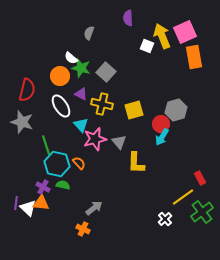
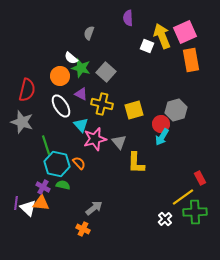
orange rectangle: moved 3 px left, 3 px down
green cross: moved 7 px left; rotated 35 degrees clockwise
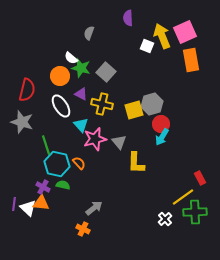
gray hexagon: moved 24 px left, 6 px up
purple line: moved 2 px left, 1 px down
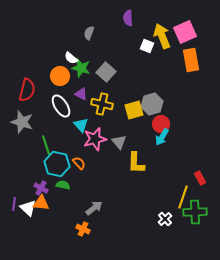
purple cross: moved 2 px left, 1 px down
yellow line: rotated 35 degrees counterclockwise
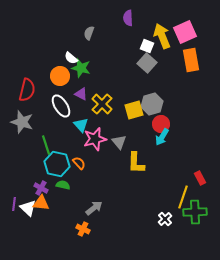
gray square: moved 41 px right, 9 px up
yellow cross: rotated 30 degrees clockwise
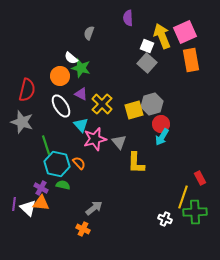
white cross: rotated 24 degrees counterclockwise
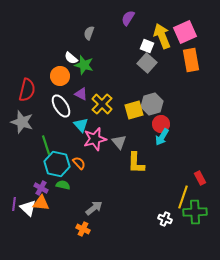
purple semicircle: rotated 35 degrees clockwise
green star: moved 3 px right, 3 px up
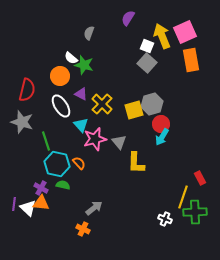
green line: moved 4 px up
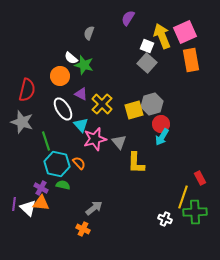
white ellipse: moved 2 px right, 3 px down
